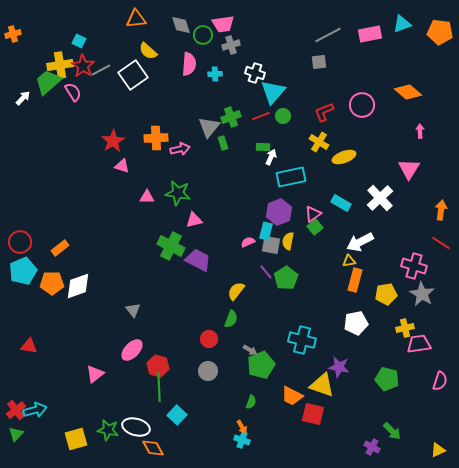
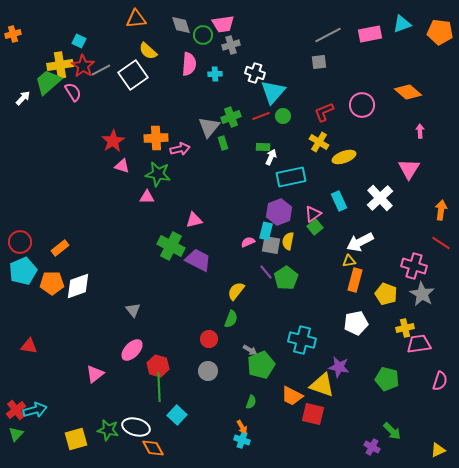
green star at (178, 193): moved 20 px left, 19 px up
cyan rectangle at (341, 203): moved 2 px left, 2 px up; rotated 36 degrees clockwise
yellow pentagon at (386, 294): rotated 30 degrees clockwise
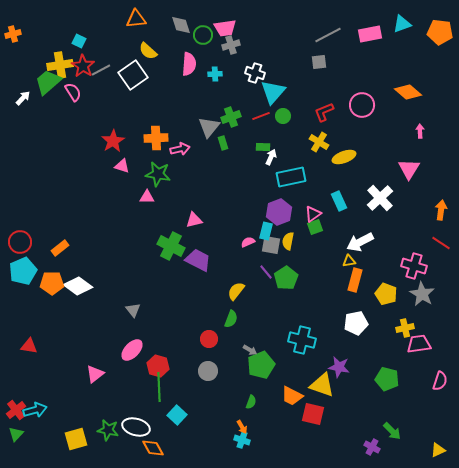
pink trapezoid at (223, 24): moved 2 px right, 4 px down
green square at (315, 227): rotated 21 degrees clockwise
white diamond at (78, 286): rotated 56 degrees clockwise
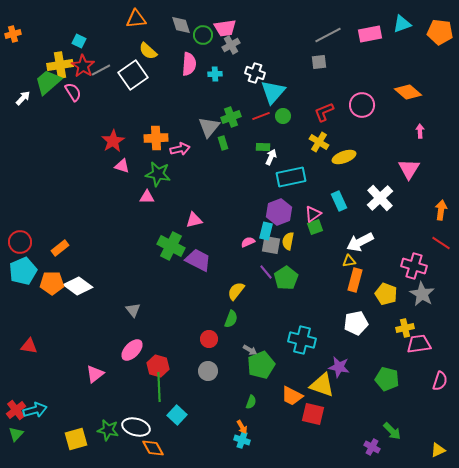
gray cross at (231, 45): rotated 12 degrees counterclockwise
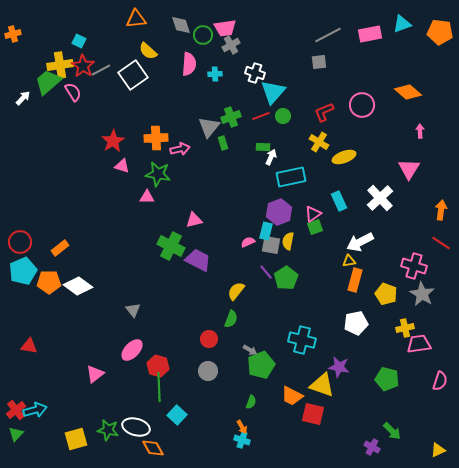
orange pentagon at (52, 283): moved 3 px left, 1 px up
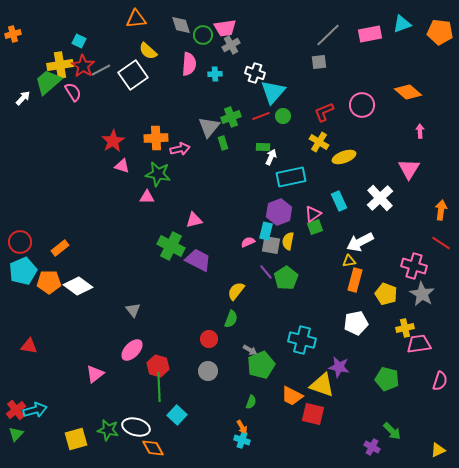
gray line at (328, 35): rotated 16 degrees counterclockwise
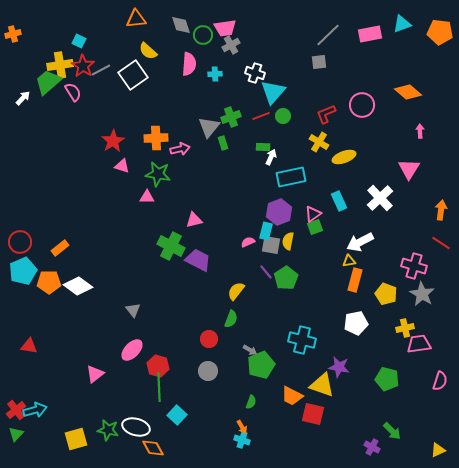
red L-shape at (324, 112): moved 2 px right, 2 px down
